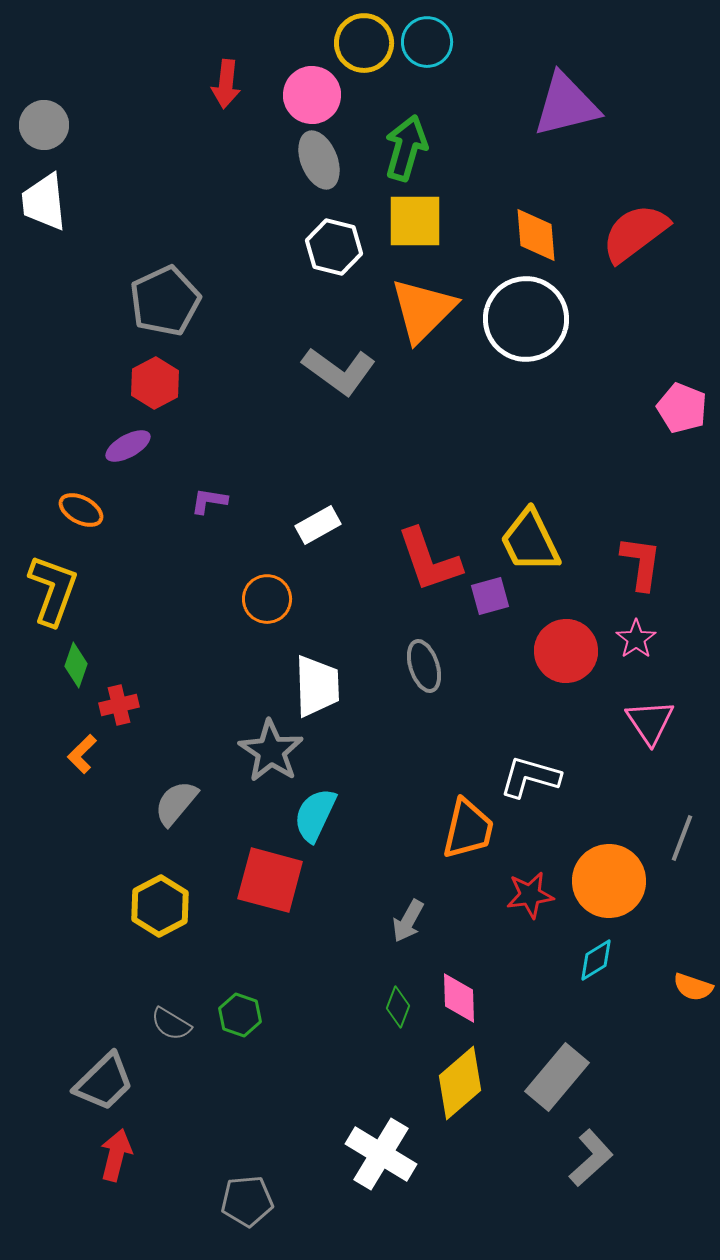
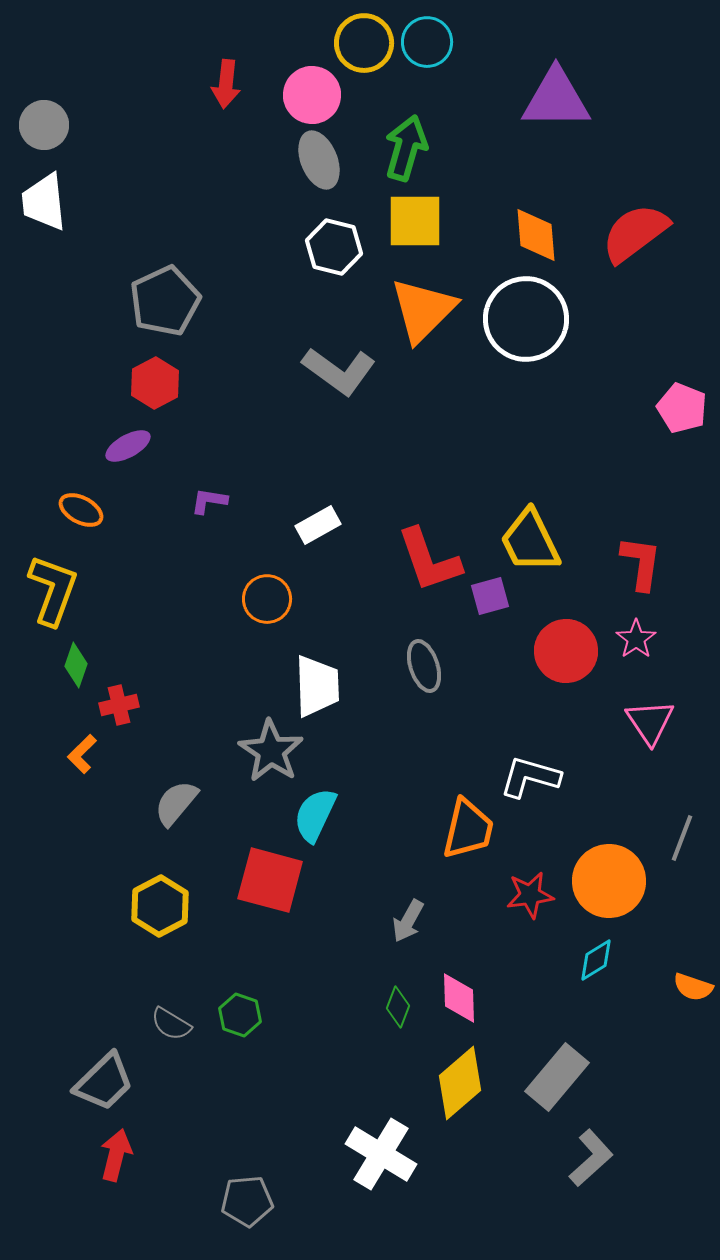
purple triangle at (566, 105): moved 10 px left, 6 px up; rotated 14 degrees clockwise
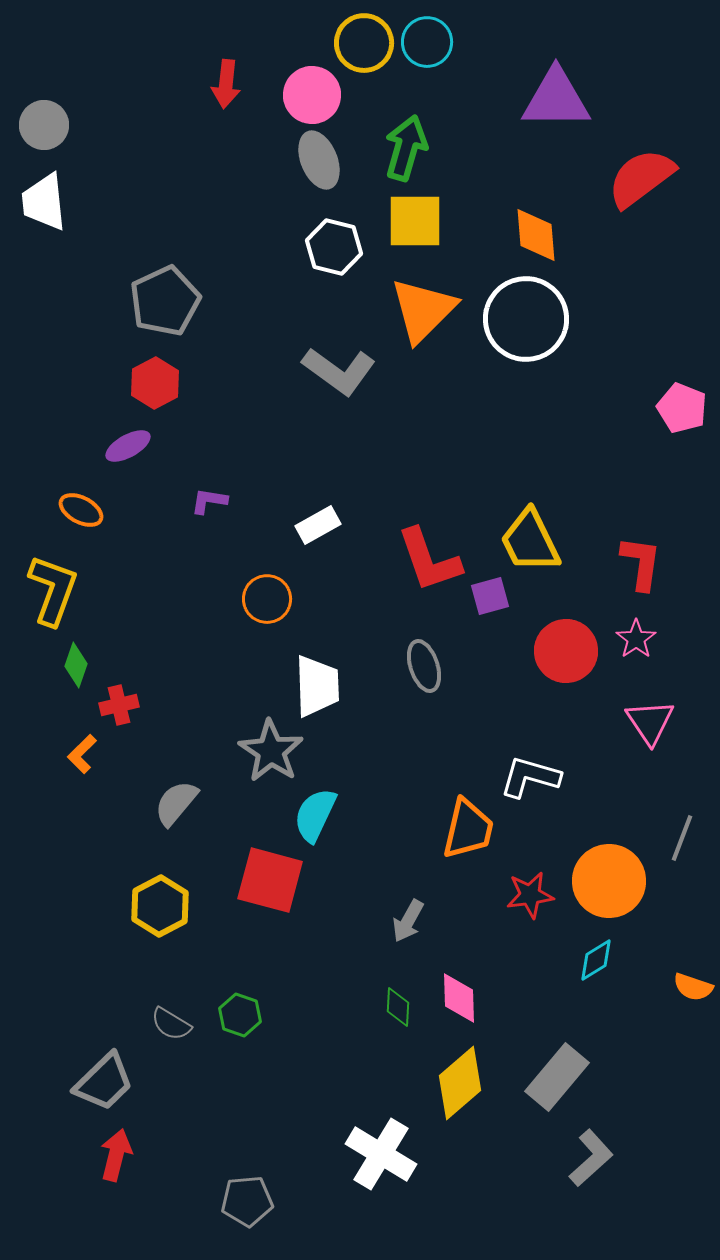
red semicircle at (635, 233): moved 6 px right, 55 px up
green diamond at (398, 1007): rotated 18 degrees counterclockwise
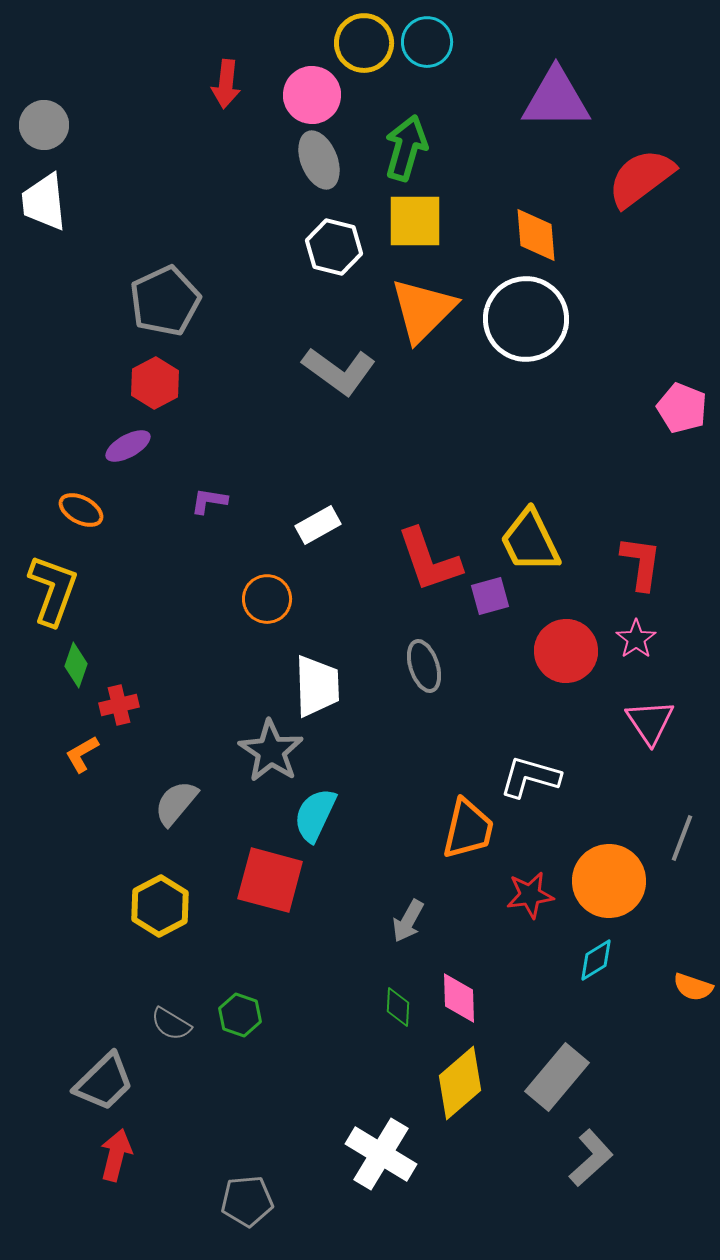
orange L-shape at (82, 754): rotated 15 degrees clockwise
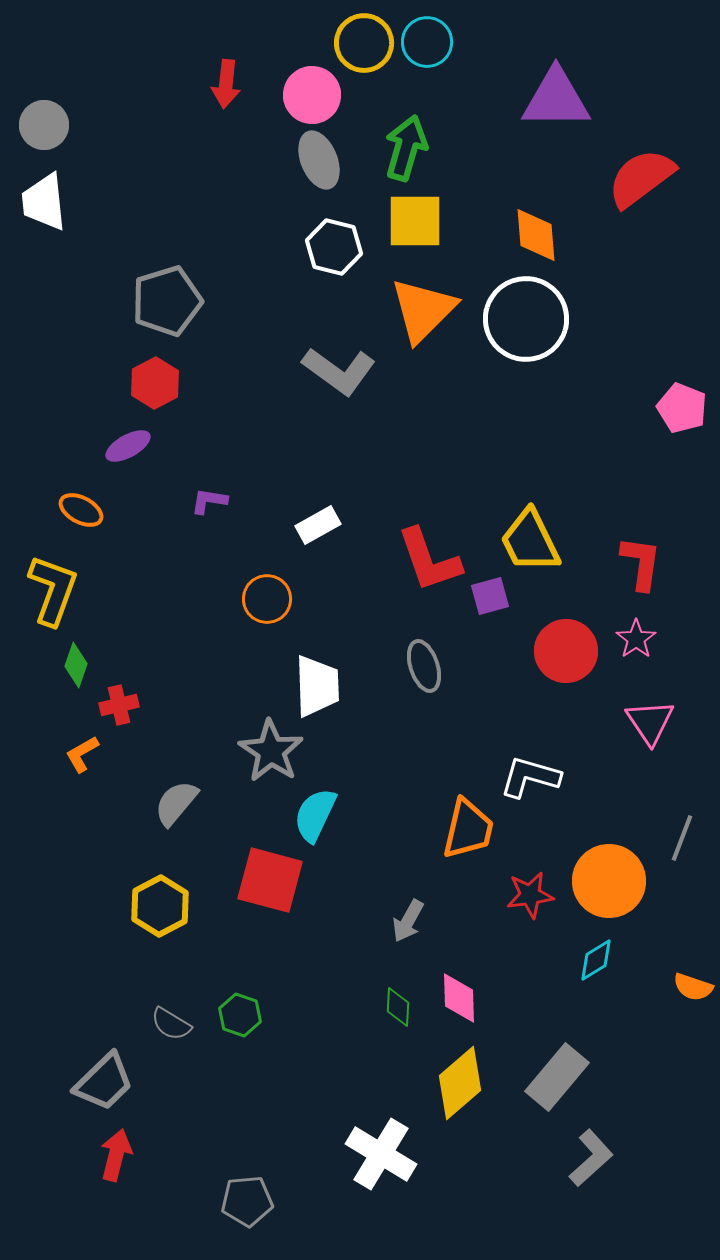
gray pentagon at (165, 301): moved 2 px right; rotated 8 degrees clockwise
